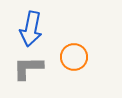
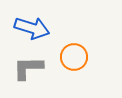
blue arrow: moved 1 px right, 1 px up; rotated 84 degrees counterclockwise
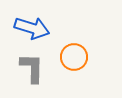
gray L-shape: moved 4 px right; rotated 92 degrees clockwise
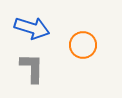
orange circle: moved 9 px right, 12 px up
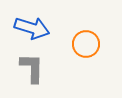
orange circle: moved 3 px right, 1 px up
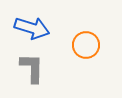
orange circle: moved 1 px down
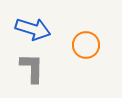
blue arrow: moved 1 px right, 1 px down
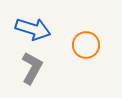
gray L-shape: rotated 28 degrees clockwise
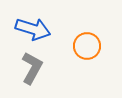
orange circle: moved 1 px right, 1 px down
